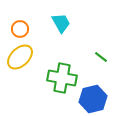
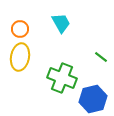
yellow ellipse: rotated 36 degrees counterclockwise
green cross: rotated 12 degrees clockwise
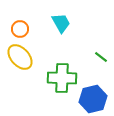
yellow ellipse: rotated 52 degrees counterclockwise
green cross: rotated 20 degrees counterclockwise
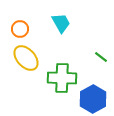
yellow ellipse: moved 6 px right, 1 px down
blue hexagon: rotated 16 degrees counterclockwise
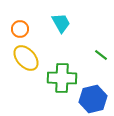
green line: moved 2 px up
blue hexagon: rotated 16 degrees clockwise
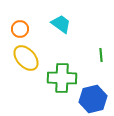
cyan trapezoid: moved 1 px down; rotated 25 degrees counterclockwise
green line: rotated 48 degrees clockwise
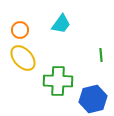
cyan trapezoid: rotated 90 degrees clockwise
orange circle: moved 1 px down
yellow ellipse: moved 3 px left
green cross: moved 4 px left, 3 px down
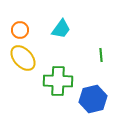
cyan trapezoid: moved 5 px down
